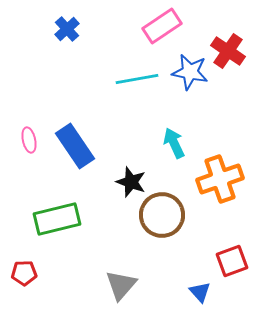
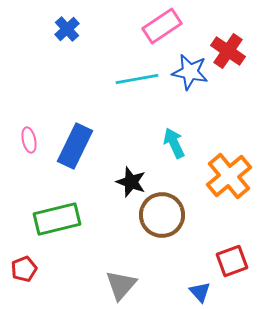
blue rectangle: rotated 60 degrees clockwise
orange cross: moved 9 px right, 3 px up; rotated 21 degrees counterclockwise
red pentagon: moved 4 px up; rotated 20 degrees counterclockwise
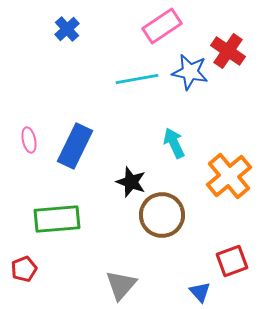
green rectangle: rotated 9 degrees clockwise
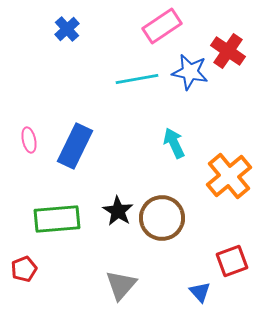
black star: moved 13 px left, 29 px down; rotated 12 degrees clockwise
brown circle: moved 3 px down
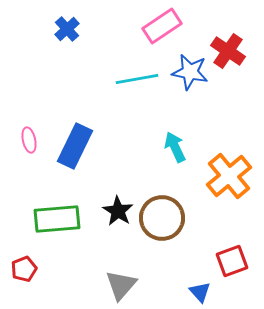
cyan arrow: moved 1 px right, 4 px down
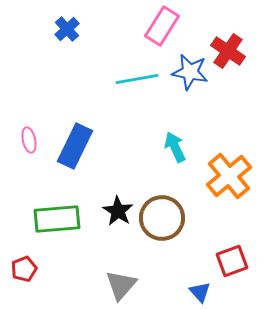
pink rectangle: rotated 24 degrees counterclockwise
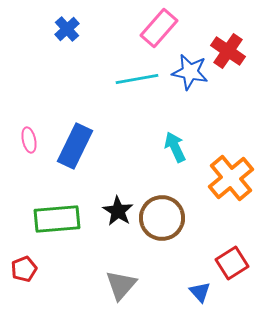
pink rectangle: moved 3 px left, 2 px down; rotated 9 degrees clockwise
orange cross: moved 2 px right, 2 px down
red square: moved 2 px down; rotated 12 degrees counterclockwise
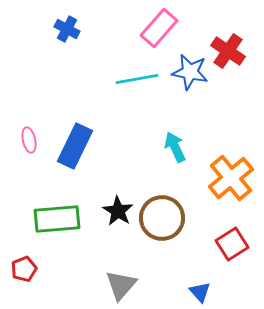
blue cross: rotated 20 degrees counterclockwise
red square: moved 19 px up
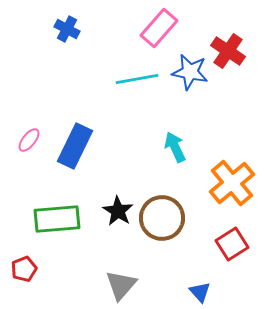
pink ellipse: rotated 50 degrees clockwise
orange cross: moved 1 px right, 5 px down
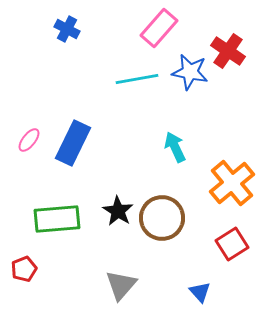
blue rectangle: moved 2 px left, 3 px up
